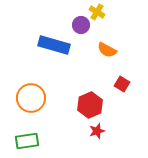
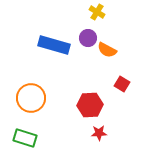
purple circle: moved 7 px right, 13 px down
red hexagon: rotated 20 degrees clockwise
red star: moved 2 px right, 2 px down; rotated 14 degrees clockwise
green rectangle: moved 2 px left, 3 px up; rotated 25 degrees clockwise
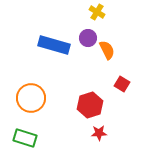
orange semicircle: rotated 144 degrees counterclockwise
red hexagon: rotated 15 degrees counterclockwise
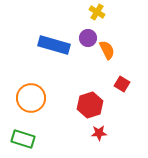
green rectangle: moved 2 px left, 1 px down
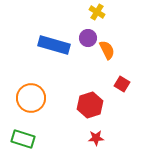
red star: moved 3 px left, 5 px down
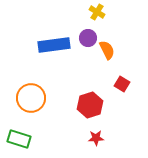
blue rectangle: rotated 24 degrees counterclockwise
green rectangle: moved 4 px left
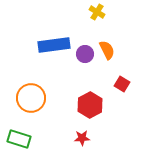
purple circle: moved 3 px left, 16 px down
red hexagon: rotated 10 degrees counterclockwise
red star: moved 14 px left
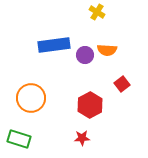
orange semicircle: rotated 120 degrees clockwise
purple circle: moved 1 px down
red square: rotated 21 degrees clockwise
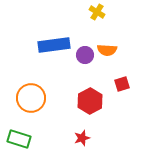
red square: rotated 21 degrees clockwise
red hexagon: moved 4 px up
red star: rotated 14 degrees counterclockwise
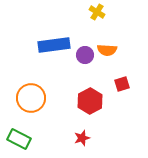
green rectangle: rotated 10 degrees clockwise
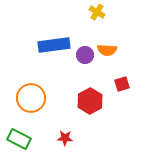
red star: moved 17 px left; rotated 21 degrees clockwise
